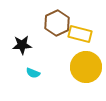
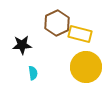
cyan semicircle: rotated 120 degrees counterclockwise
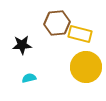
brown hexagon: rotated 20 degrees clockwise
cyan semicircle: moved 4 px left, 5 px down; rotated 96 degrees counterclockwise
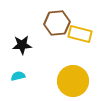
yellow circle: moved 13 px left, 14 px down
cyan semicircle: moved 11 px left, 2 px up
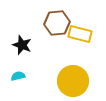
black star: rotated 24 degrees clockwise
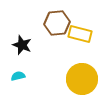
yellow circle: moved 9 px right, 2 px up
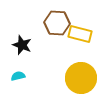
brown hexagon: rotated 10 degrees clockwise
yellow circle: moved 1 px left, 1 px up
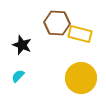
cyan semicircle: rotated 32 degrees counterclockwise
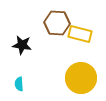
black star: rotated 12 degrees counterclockwise
cyan semicircle: moved 1 px right, 8 px down; rotated 48 degrees counterclockwise
